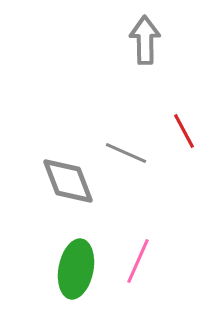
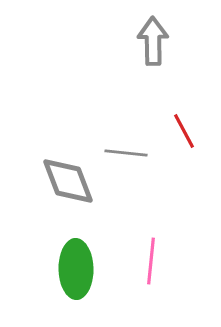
gray arrow: moved 8 px right, 1 px down
gray line: rotated 18 degrees counterclockwise
pink line: moved 13 px right; rotated 18 degrees counterclockwise
green ellipse: rotated 12 degrees counterclockwise
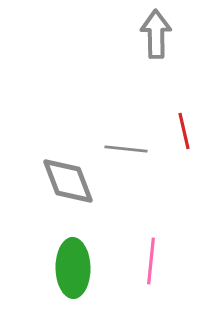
gray arrow: moved 3 px right, 7 px up
red line: rotated 15 degrees clockwise
gray line: moved 4 px up
green ellipse: moved 3 px left, 1 px up
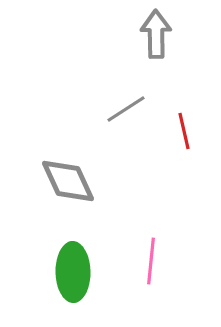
gray line: moved 40 px up; rotated 39 degrees counterclockwise
gray diamond: rotated 4 degrees counterclockwise
green ellipse: moved 4 px down
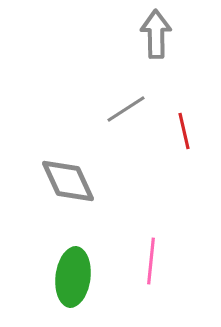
green ellipse: moved 5 px down; rotated 8 degrees clockwise
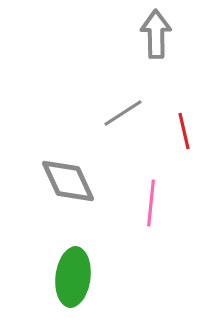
gray line: moved 3 px left, 4 px down
pink line: moved 58 px up
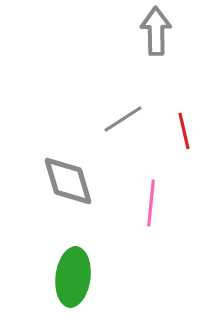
gray arrow: moved 3 px up
gray line: moved 6 px down
gray diamond: rotated 8 degrees clockwise
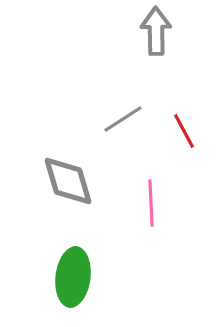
red line: rotated 15 degrees counterclockwise
pink line: rotated 9 degrees counterclockwise
